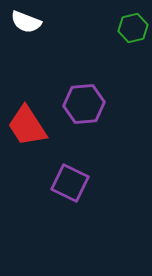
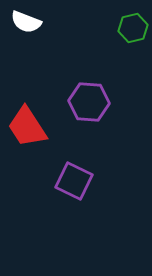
purple hexagon: moved 5 px right, 2 px up; rotated 9 degrees clockwise
red trapezoid: moved 1 px down
purple square: moved 4 px right, 2 px up
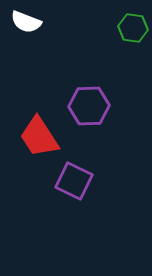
green hexagon: rotated 20 degrees clockwise
purple hexagon: moved 4 px down; rotated 6 degrees counterclockwise
red trapezoid: moved 12 px right, 10 px down
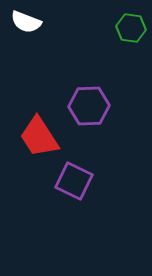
green hexagon: moved 2 px left
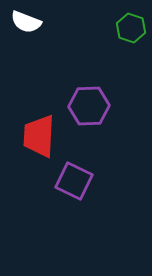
green hexagon: rotated 12 degrees clockwise
red trapezoid: moved 1 px up; rotated 36 degrees clockwise
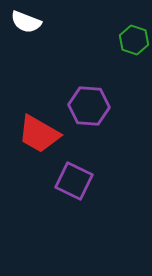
green hexagon: moved 3 px right, 12 px down
purple hexagon: rotated 6 degrees clockwise
red trapezoid: moved 2 px up; rotated 63 degrees counterclockwise
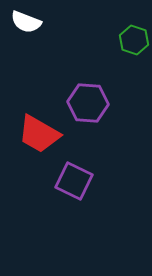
purple hexagon: moved 1 px left, 3 px up
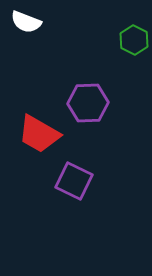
green hexagon: rotated 8 degrees clockwise
purple hexagon: rotated 6 degrees counterclockwise
